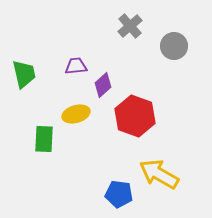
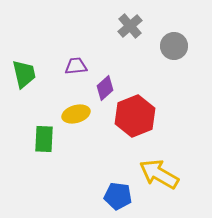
purple diamond: moved 2 px right, 3 px down
red hexagon: rotated 18 degrees clockwise
blue pentagon: moved 1 px left, 2 px down
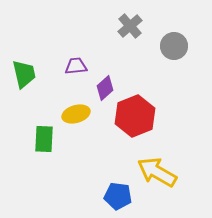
yellow arrow: moved 2 px left, 2 px up
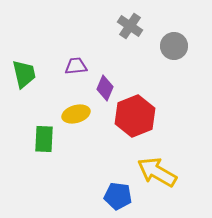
gray cross: rotated 15 degrees counterclockwise
purple diamond: rotated 25 degrees counterclockwise
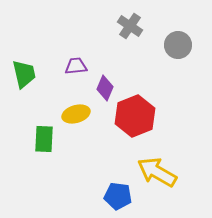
gray circle: moved 4 px right, 1 px up
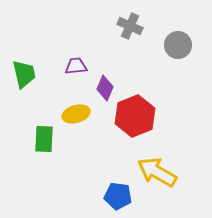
gray cross: rotated 10 degrees counterclockwise
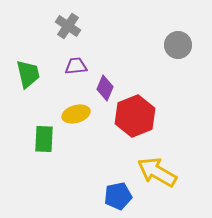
gray cross: moved 62 px left; rotated 10 degrees clockwise
green trapezoid: moved 4 px right
blue pentagon: rotated 20 degrees counterclockwise
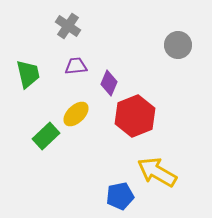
purple diamond: moved 4 px right, 5 px up
yellow ellipse: rotated 28 degrees counterclockwise
green rectangle: moved 2 px right, 3 px up; rotated 44 degrees clockwise
blue pentagon: moved 2 px right
